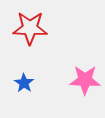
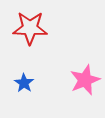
pink star: rotated 24 degrees counterclockwise
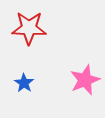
red star: moved 1 px left
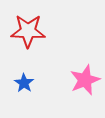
red star: moved 1 px left, 3 px down
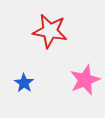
red star: moved 22 px right; rotated 8 degrees clockwise
